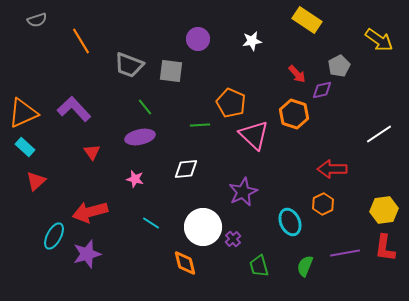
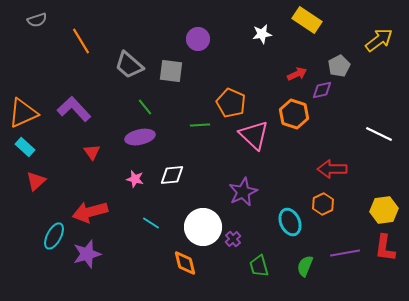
yellow arrow at (379, 40): rotated 72 degrees counterclockwise
white star at (252, 41): moved 10 px right, 7 px up
gray trapezoid at (129, 65): rotated 20 degrees clockwise
red arrow at (297, 74): rotated 72 degrees counterclockwise
white line at (379, 134): rotated 60 degrees clockwise
white diamond at (186, 169): moved 14 px left, 6 px down
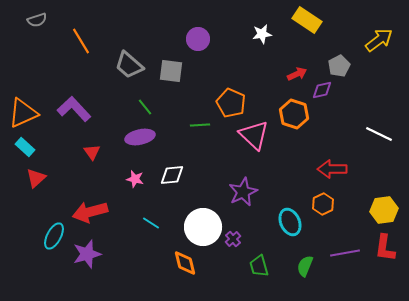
red triangle at (36, 181): moved 3 px up
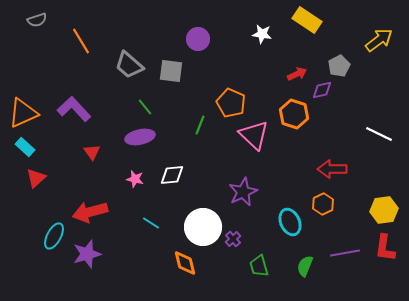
white star at (262, 34): rotated 18 degrees clockwise
green line at (200, 125): rotated 66 degrees counterclockwise
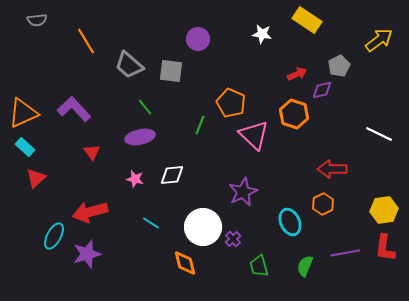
gray semicircle at (37, 20): rotated 12 degrees clockwise
orange line at (81, 41): moved 5 px right
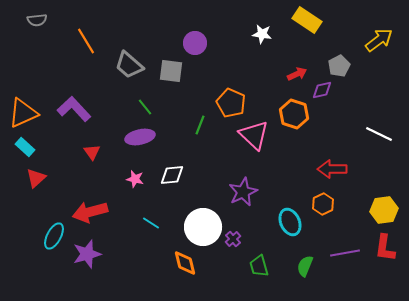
purple circle at (198, 39): moved 3 px left, 4 px down
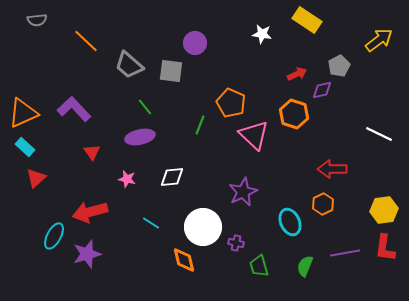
orange line at (86, 41): rotated 16 degrees counterclockwise
white diamond at (172, 175): moved 2 px down
pink star at (135, 179): moved 8 px left
purple cross at (233, 239): moved 3 px right, 4 px down; rotated 35 degrees counterclockwise
orange diamond at (185, 263): moved 1 px left, 3 px up
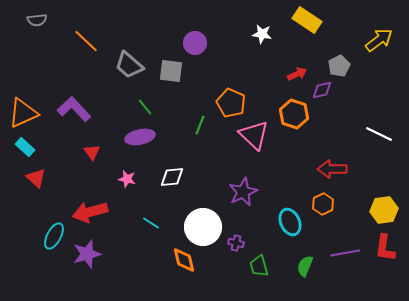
red triangle at (36, 178): rotated 35 degrees counterclockwise
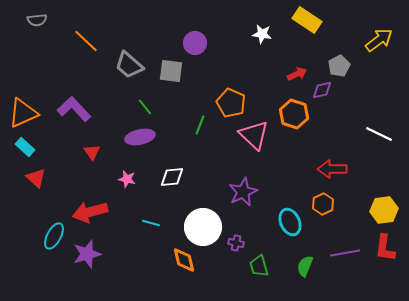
cyan line at (151, 223): rotated 18 degrees counterclockwise
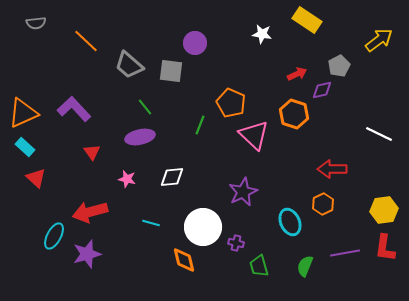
gray semicircle at (37, 20): moved 1 px left, 3 px down
